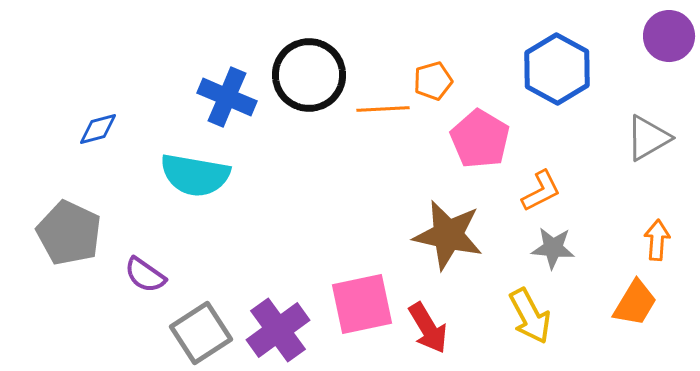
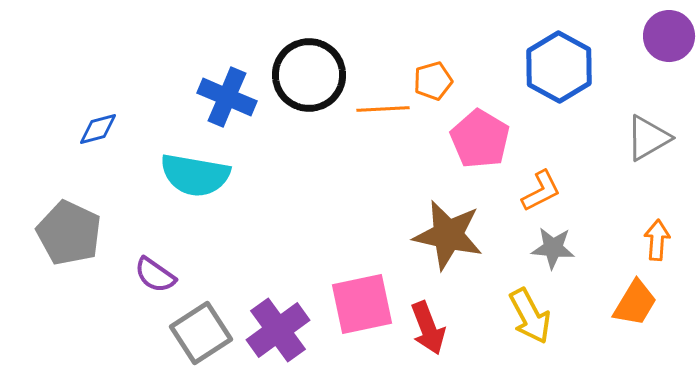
blue hexagon: moved 2 px right, 2 px up
purple semicircle: moved 10 px right
red arrow: rotated 10 degrees clockwise
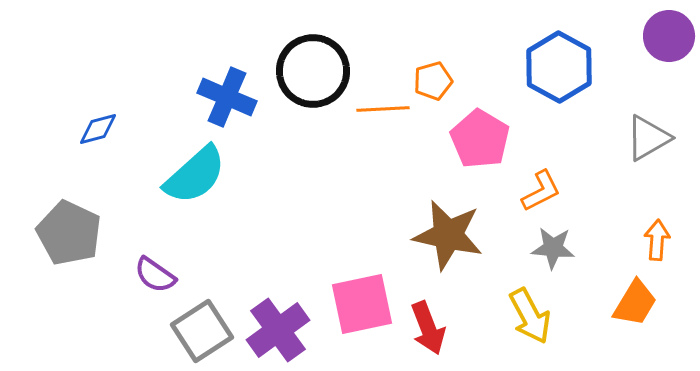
black circle: moved 4 px right, 4 px up
cyan semicircle: rotated 52 degrees counterclockwise
gray square: moved 1 px right, 2 px up
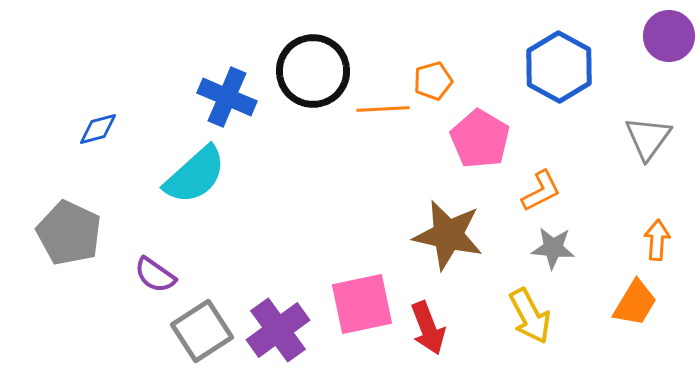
gray triangle: rotated 24 degrees counterclockwise
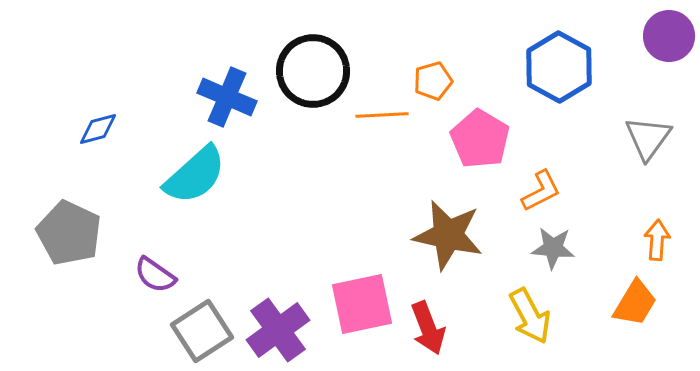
orange line: moved 1 px left, 6 px down
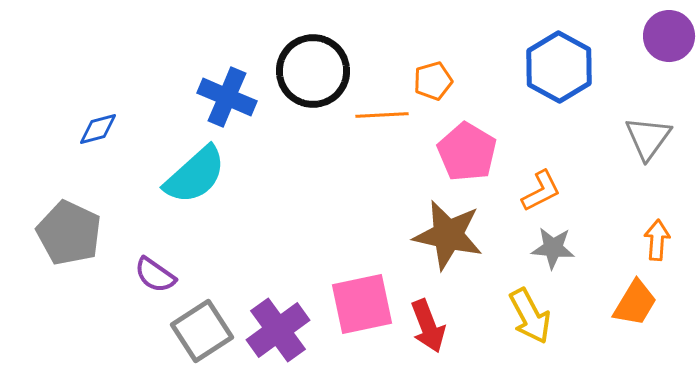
pink pentagon: moved 13 px left, 13 px down
red arrow: moved 2 px up
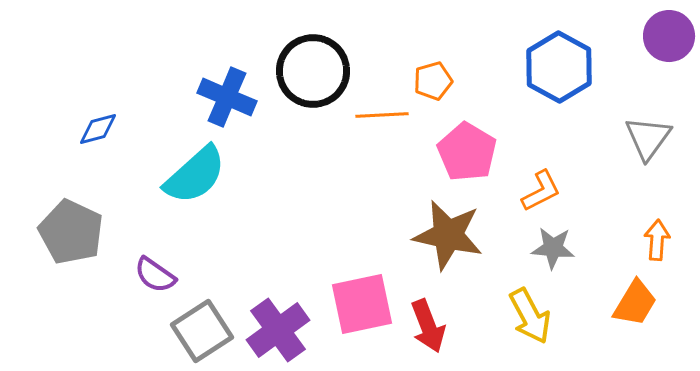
gray pentagon: moved 2 px right, 1 px up
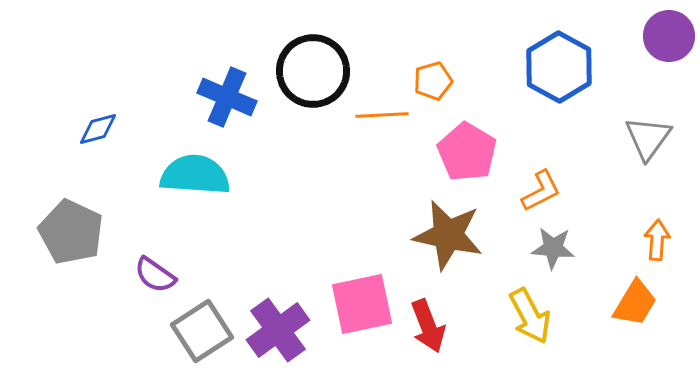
cyan semicircle: rotated 134 degrees counterclockwise
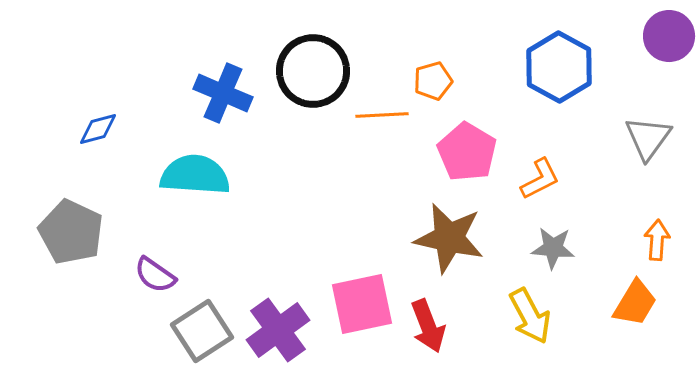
blue cross: moved 4 px left, 4 px up
orange L-shape: moved 1 px left, 12 px up
brown star: moved 1 px right, 3 px down
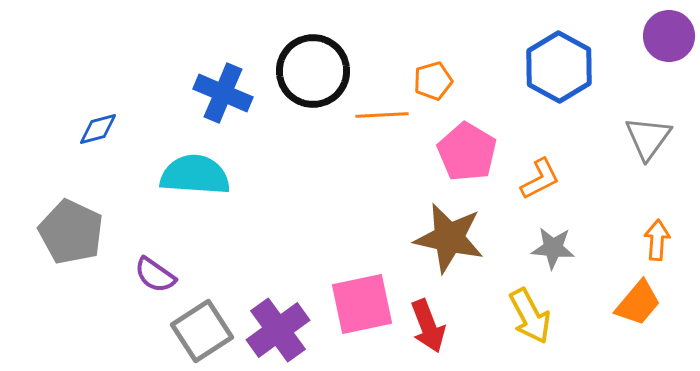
orange trapezoid: moved 3 px right; rotated 9 degrees clockwise
